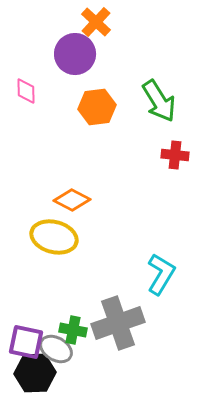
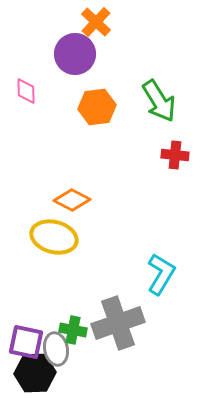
gray ellipse: rotated 48 degrees clockwise
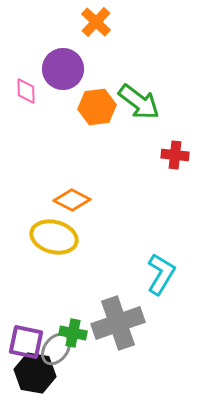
purple circle: moved 12 px left, 15 px down
green arrow: moved 20 px left, 1 px down; rotated 21 degrees counterclockwise
green cross: moved 3 px down
gray ellipse: rotated 48 degrees clockwise
black hexagon: rotated 12 degrees clockwise
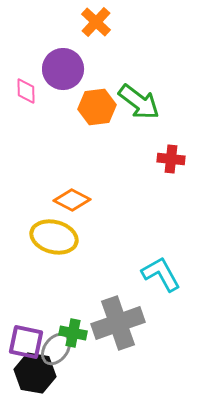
red cross: moved 4 px left, 4 px down
cyan L-shape: rotated 60 degrees counterclockwise
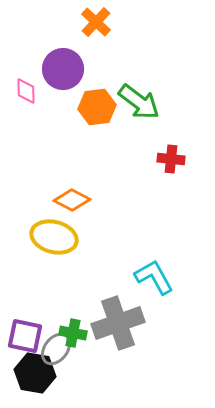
cyan L-shape: moved 7 px left, 3 px down
purple square: moved 1 px left, 6 px up
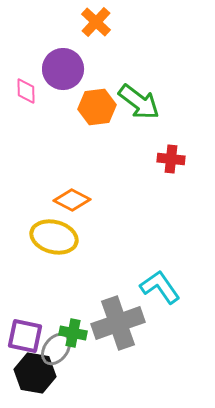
cyan L-shape: moved 6 px right, 10 px down; rotated 6 degrees counterclockwise
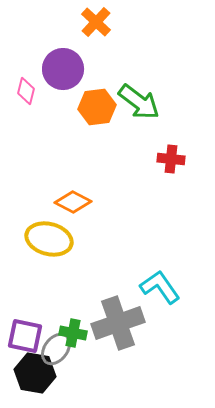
pink diamond: rotated 16 degrees clockwise
orange diamond: moved 1 px right, 2 px down
yellow ellipse: moved 5 px left, 2 px down
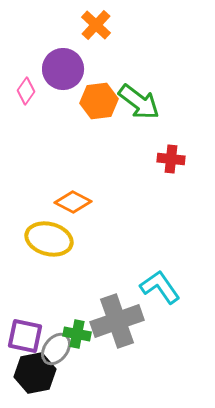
orange cross: moved 3 px down
pink diamond: rotated 20 degrees clockwise
orange hexagon: moved 2 px right, 6 px up
gray cross: moved 1 px left, 2 px up
green cross: moved 4 px right, 1 px down
black hexagon: rotated 21 degrees counterclockwise
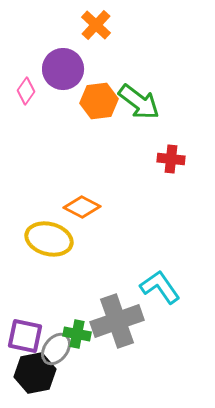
orange diamond: moved 9 px right, 5 px down
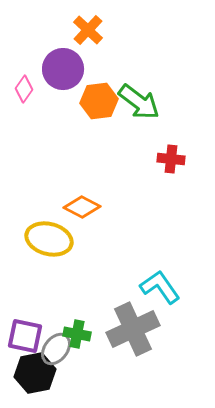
orange cross: moved 8 px left, 5 px down
pink diamond: moved 2 px left, 2 px up
gray cross: moved 16 px right, 8 px down; rotated 6 degrees counterclockwise
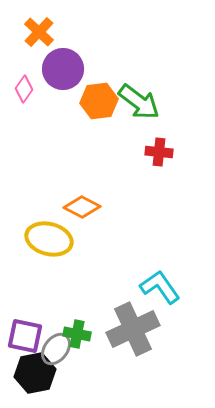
orange cross: moved 49 px left, 2 px down
red cross: moved 12 px left, 7 px up
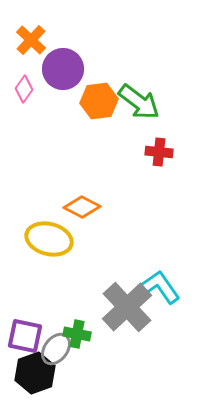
orange cross: moved 8 px left, 8 px down
gray cross: moved 6 px left, 22 px up; rotated 18 degrees counterclockwise
black hexagon: rotated 9 degrees counterclockwise
